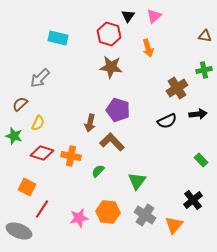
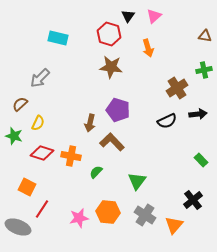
green semicircle: moved 2 px left, 1 px down
gray ellipse: moved 1 px left, 4 px up
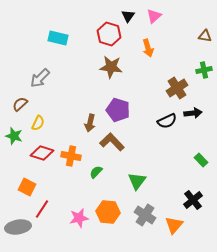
black arrow: moved 5 px left, 1 px up
gray ellipse: rotated 30 degrees counterclockwise
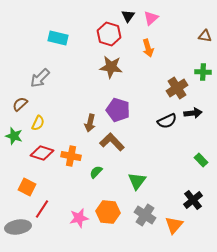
pink triangle: moved 3 px left, 2 px down
green cross: moved 1 px left, 2 px down; rotated 14 degrees clockwise
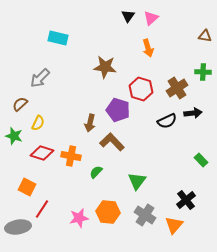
red hexagon: moved 32 px right, 55 px down
brown star: moved 6 px left
black cross: moved 7 px left
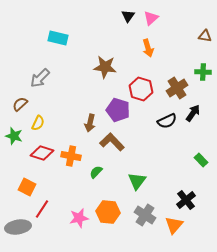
black arrow: rotated 48 degrees counterclockwise
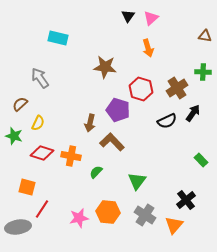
gray arrow: rotated 100 degrees clockwise
orange square: rotated 12 degrees counterclockwise
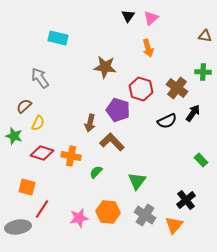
brown cross: rotated 20 degrees counterclockwise
brown semicircle: moved 4 px right, 2 px down
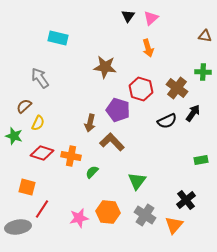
green rectangle: rotated 56 degrees counterclockwise
green semicircle: moved 4 px left
